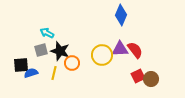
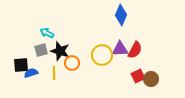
red semicircle: rotated 66 degrees clockwise
yellow line: rotated 16 degrees counterclockwise
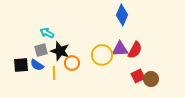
blue diamond: moved 1 px right
blue semicircle: moved 6 px right, 8 px up; rotated 128 degrees counterclockwise
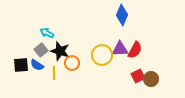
gray square: rotated 24 degrees counterclockwise
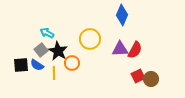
black star: moved 2 px left; rotated 12 degrees clockwise
yellow circle: moved 12 px left, 16 px up
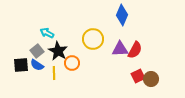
yellow circle: moved 3 px right
gray square: moved 4 px left, 1 px down
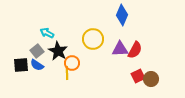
yellow line: moved 13 px right
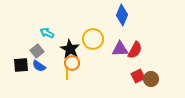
black star: moved 12 px right, 2 px up
blue semicircle: moved 2 px right, 1 px down
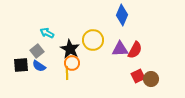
yellow circle: moved 1 px down
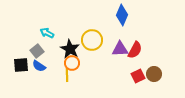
yellow circle: moved 1 px left
yellow line: moved 2 px down
brown circle: moved 3 px right, 5 px up
